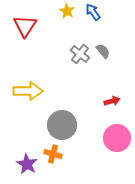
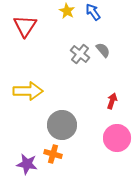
gray semicircle: moved 1 px up
red arrow: rotated 56 degrees counterclockwise
purple star: rotated 20 degrees counterclockwise
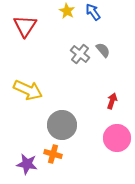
yellow arrow: moved 1 px up; rotated 24 degrees clockwise
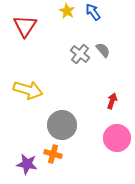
yellow arrow: rotated 8 degrees counterclockwise
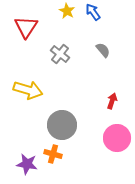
red triangle: moved 1 px right, 1 px down
gray cross: moved 20 px left
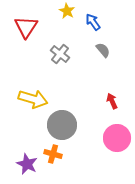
blue arrow: moved 10 px down
yellow arrow: moved 5 px right, 9 px down
red arrow: rotated 42 degrees counterclockwise
purple star: rotated 15 degrees clockwise
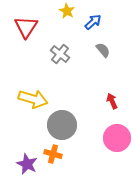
blue arrow: rotated 84 degrees clockwise
